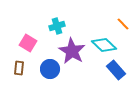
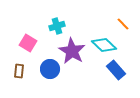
brown rectangle: moved 3 px down
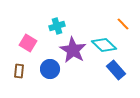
purple star: moved 1 px right, 1 px up
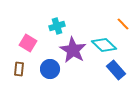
brown rectangle: moved 2 px up
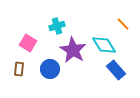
cyan diamond: rotated 15 degrees clockwise
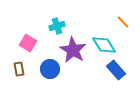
orange line: moved 2 px up
brown rectangle: rotated 16 degrees counterclockwise
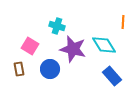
orange line: rotated 48 degrees clockwise
cyan cross: rotated 35 degrees clockwise
pink square: moved 2 px right, 3 px down
purple star: moved 1 px up; rotated 16 degrees counterclockwise
blue rectangle: moved 4 px left, 6 px down
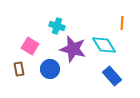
orange line: moved 1 px left, 1 px down
